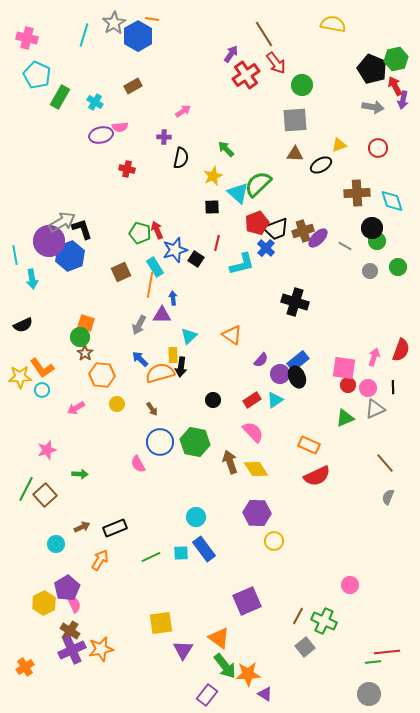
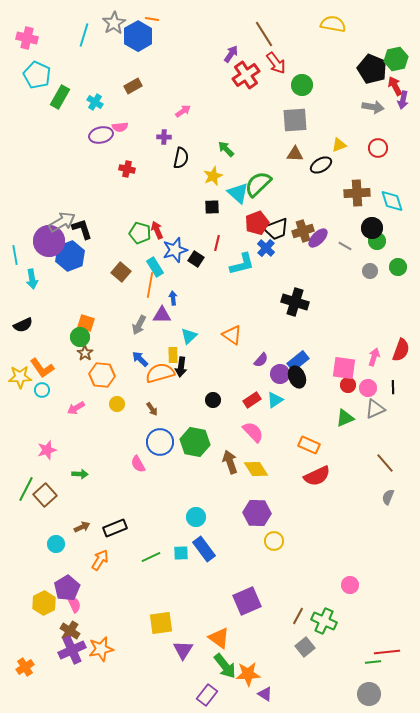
brown square at (121, 272): rotated 24 degrees counterclockwise
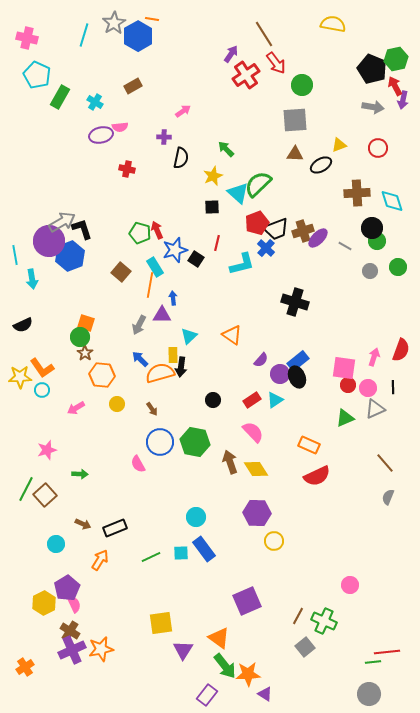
brown arrow at (82, 527): moved 1 px right, 3 px up; rotated 49 degrees clockwise
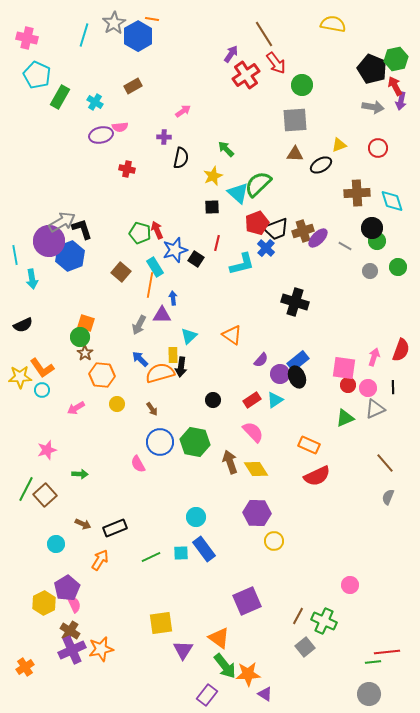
purple arrow at (403, 100): moved 2 px left, 1 px down
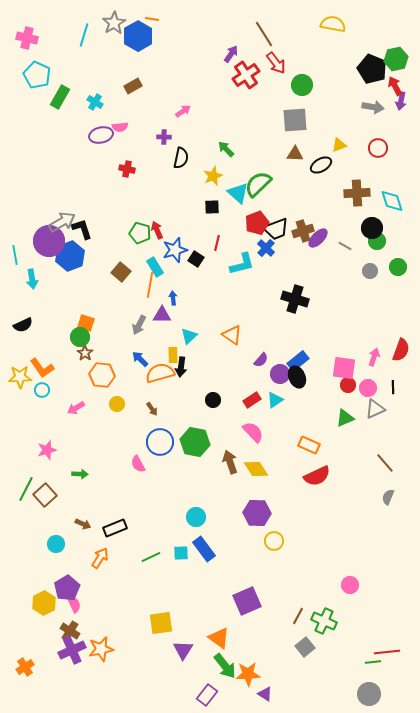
black cross at (295, 302): moved 3 px up
orange arrow at (100, 560): moved 2 px up
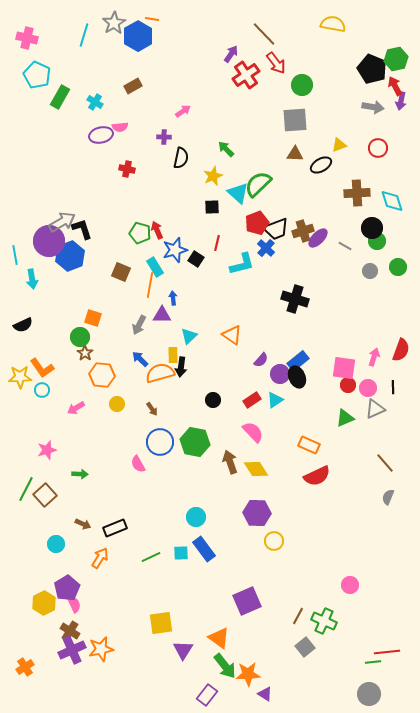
brown line at (264, 34): rotated 12 degrees counterclockwise
brown square at (121, 272): rotated 18 degrees counterclockwise
orange square at (86, 323): moved 7 px right, 5 px up
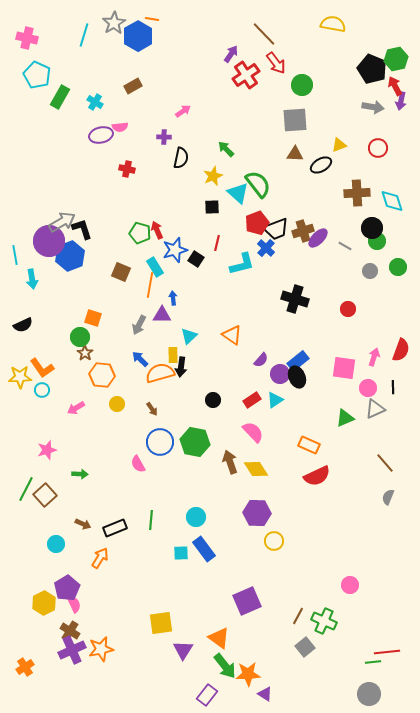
green semicircle at (258, 184): rotated 96 degrees clockwise
red circle at (348, 385): moved 76 px up
green line at (151, 557): moved 37 px up; rotated 60 degrees counterclockwise
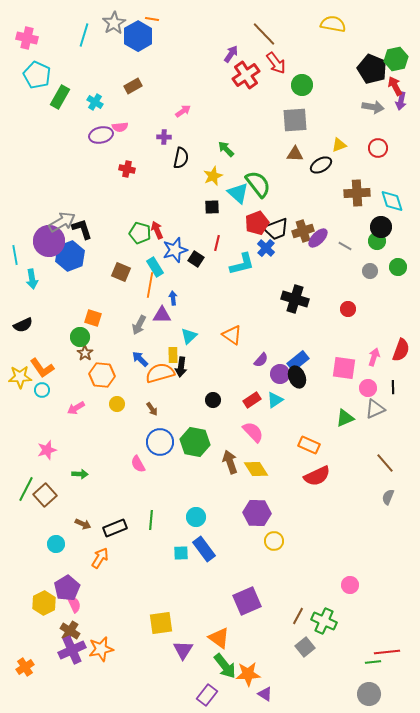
black circle at (372, 228): moved 9 px right, 1 px up
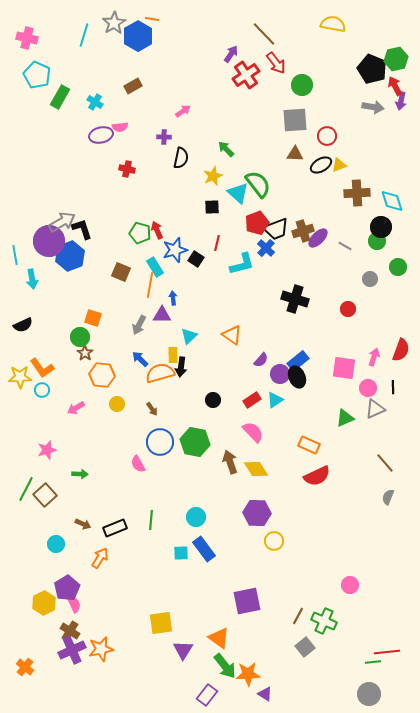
yellow triangle at (339, 145): moved 20 px down
red circle at (378, 148): moved 51 px left, 12 px up
gray circle at (370, 271): moved 8 px down
purple square at (247, 601): rotated 12 degrees clockwise
orange cross at (25, 667): rotated 18 degrees counterclockwise
